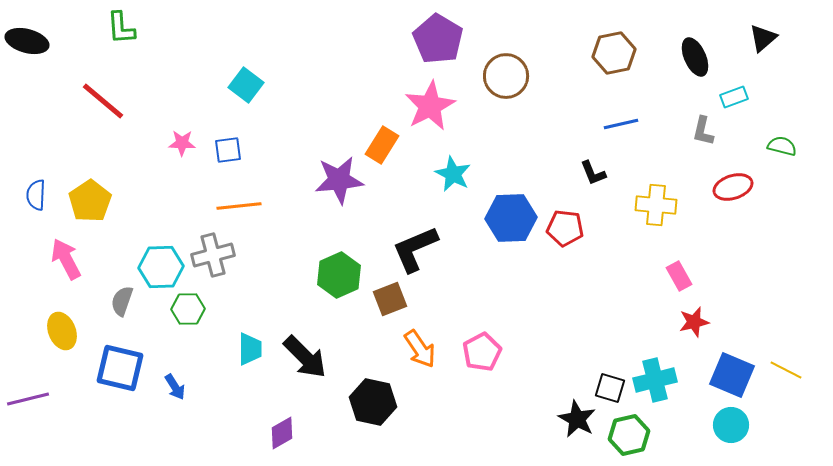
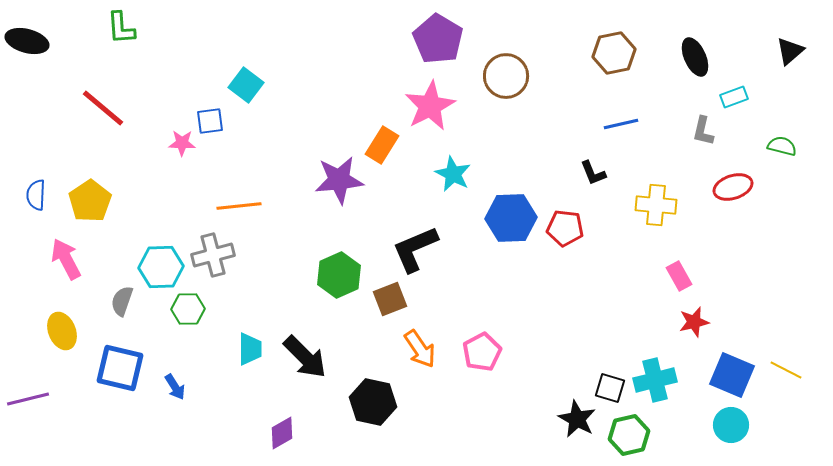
black triangle at (763, 38): moved 27 px right, 13 px down
red line at (103, 101): moved 7 px down
blue square at (228, 150): moved 18 px left, 29 px up
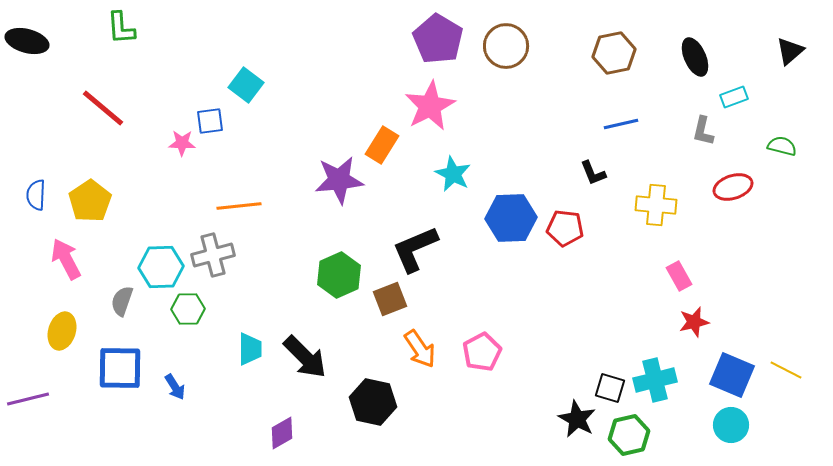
brown circle at (506, 76): moved 30 px up
yellow ellipse at (62, 331): rotated 39 degrees clockwise
blue square at (120, 368): rotated 12 degrees counterclockwise
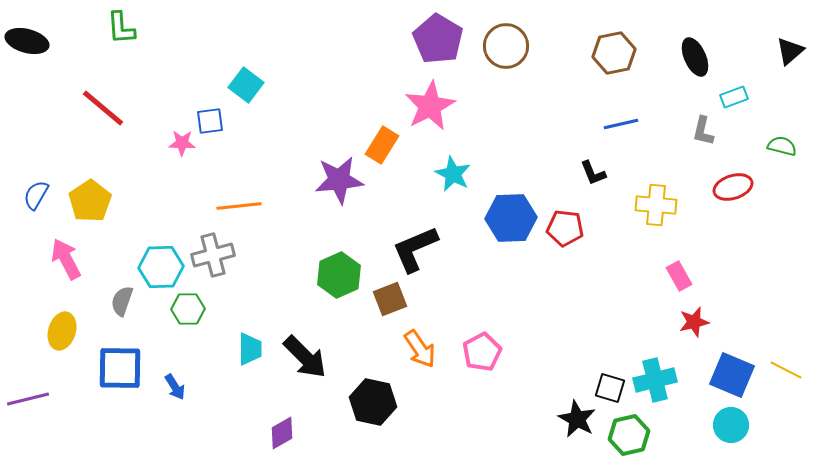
blue semicircle at (36, 195): rotated 28 degrees clockwise
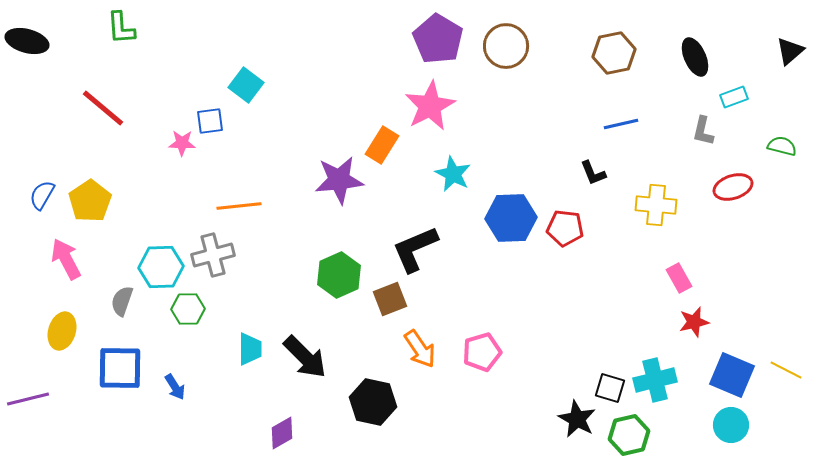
blue semicircle at (36, 195): moved 6 px right
pink rectangle at (679, 276): moved 2 px down
pink pentagon at (482, 352): rotated 12 degrees clockwise
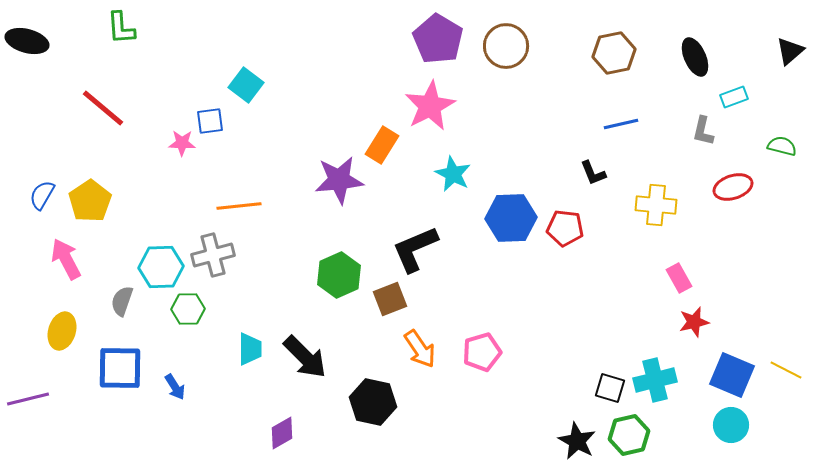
black star at (577, 419): moved 22 px down
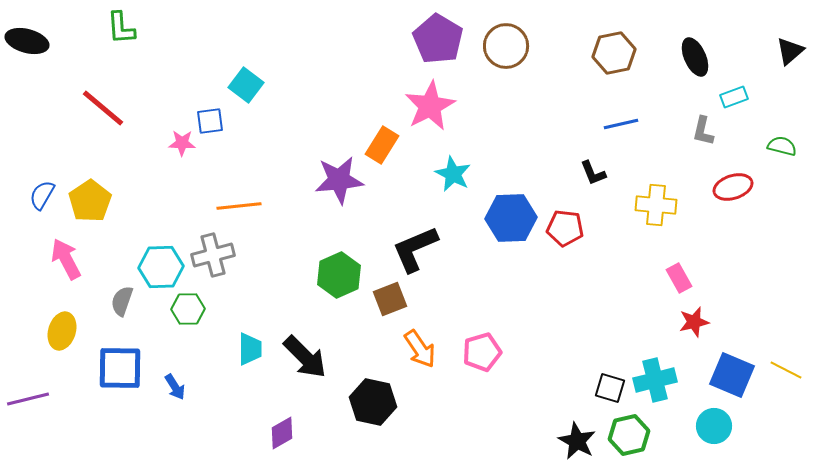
cyan circle at (731, 425): moved 17 px left, 1 px down
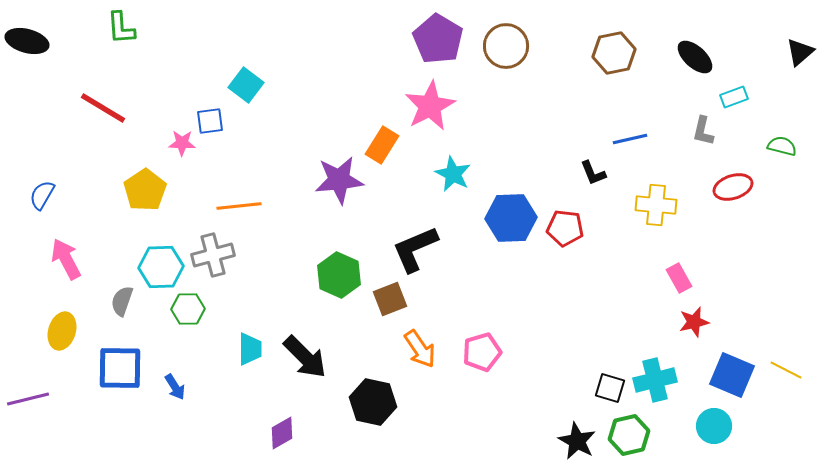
black triangle at (790, 51): moved 10 px right, 1 px down
black ellipse at (695, 57): rotated 24 degrees counterclockwise
red line at (103, 108): rotated 9 degrees counterclockwise
blue line at (621, 124): moved 9 px right, 15 px down
yellow pentagon at (90, 201): moved 55 px right, 11 px up
green hexagon at (339, 275): rotated 12 degrees counterclockwise
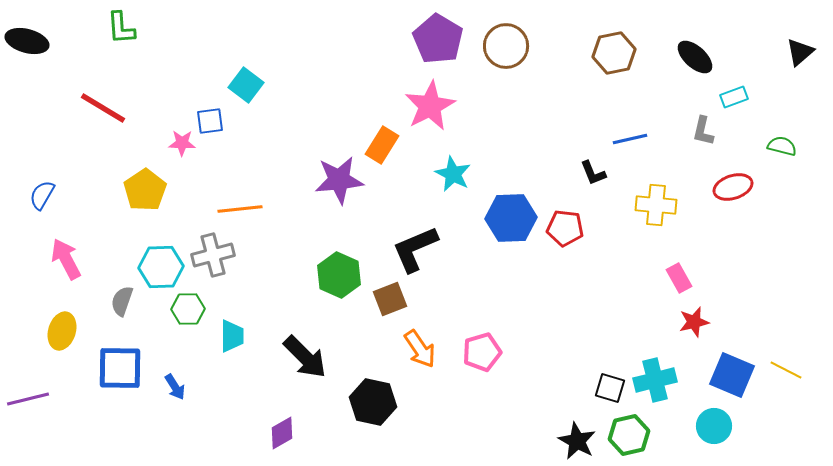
orange line at (239, 206): moved 1 px right, 3 px down
cyan trapezoid at (250, 349): moved 18 px left, 13 px up
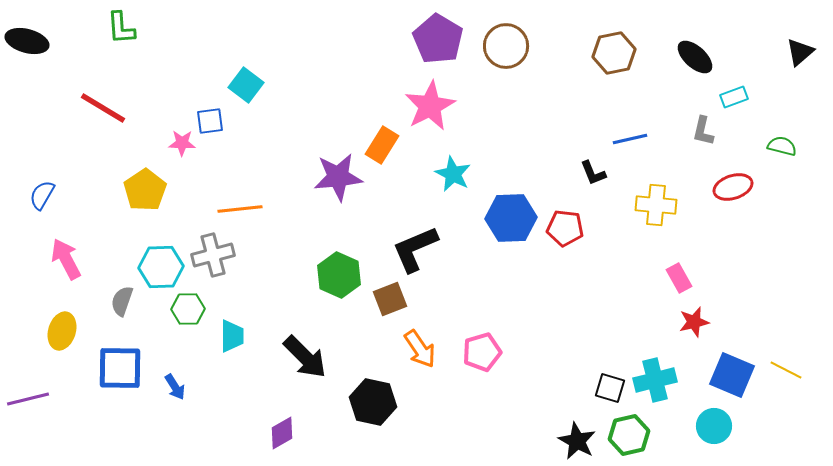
purple star at (339, 180): moved 1 px left, 3 px up
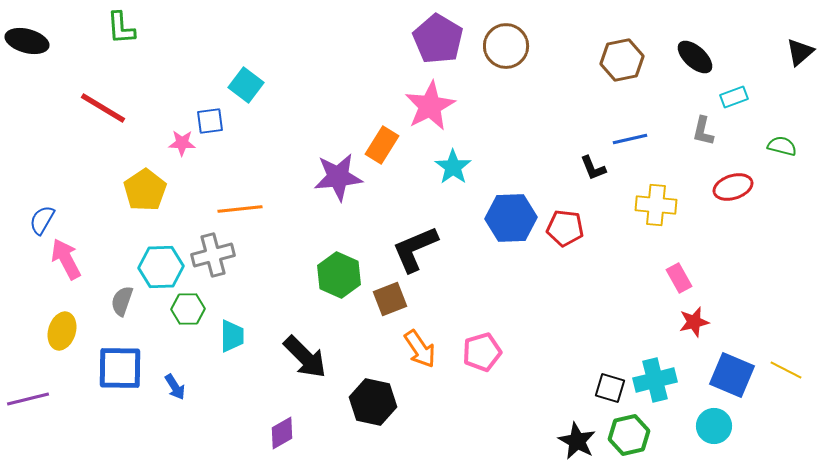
brown hexagon at (614, 53): moved 8 px right, 7 px down
black L-shape at (593, 173): moved 5 px up
cyan star at (453, 174): moved 7 px up; rotated 9 degrees clockwise
blue semicircle at (42, 195): moved 25 px down
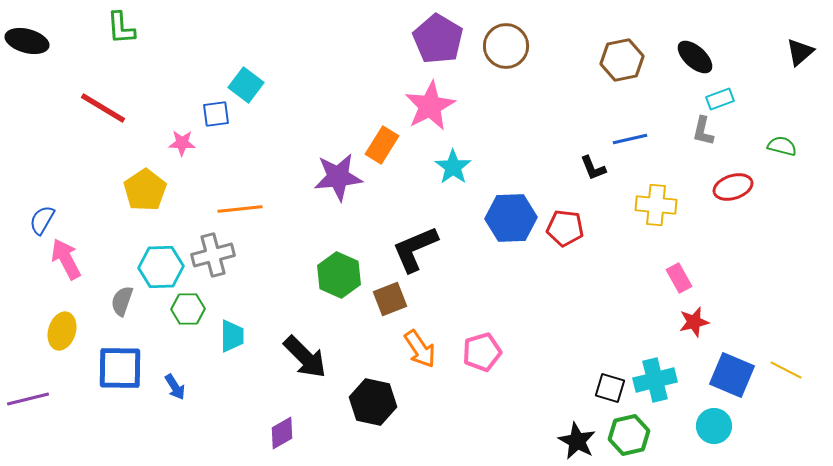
cyan rectangle at (734, 97): moved 14 px left, 2 px down
blue square at (210, 121): moved 6 px right, 7 px up
